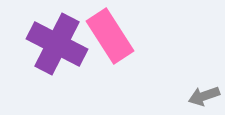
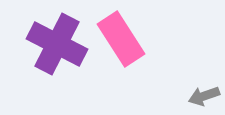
pink rectangle: moved 11 px right, 3 px down
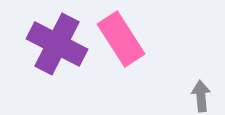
gray arrow: moved 3 px left; rotated 104 degrees clockwise
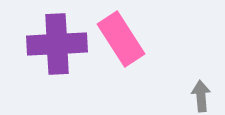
purple cross: rotated 30 degrees counterclockwise
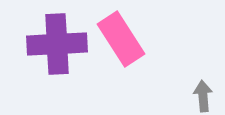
gray arrow: moved 2 px right
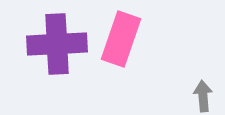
pink rectangle: rotated 52 degrees clockwise
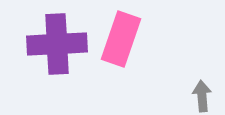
gray arrow: moved 1 px left
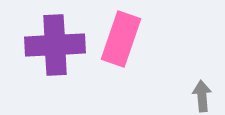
purple cross: moved 2 px left, 1 px down
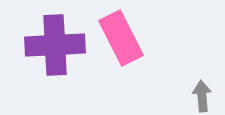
pink rectangle: moved 1 px up; rotated 46 degrees counterclockwise
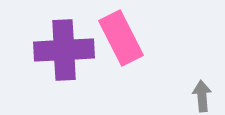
purple cross: moved 9 px right, 5 px down
